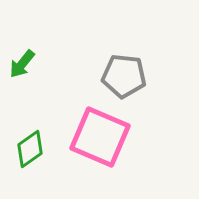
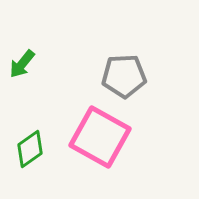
gray pentagon: rotated 9 degrees counterclockwise
pink square: rotated 6 degrees clockwise
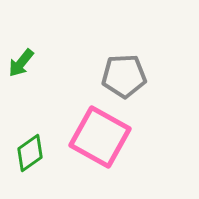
green arrow: moved 1 px left, 1 px up
green diamond: moved 4 px down
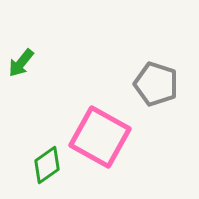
gray pentagon: moved 32 px right, 8 px down; rotated 21 degrees clockwise
green diamond: moved 17 px right, 12 px down
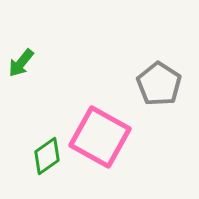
gray pentagon: moved 3 px right; rotated 15 degrees clockwise
green diamond: moved 9 px up
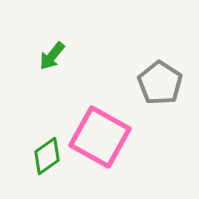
green arrow: moved 31 px right, 7 px up
gray pentagon: moved 1 px right, 1 px up
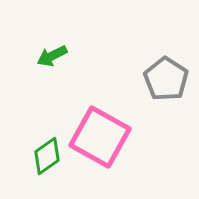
green arrow: rotated 24 degrees clockwise
gray pentagon: moved 6 px right, 4 px up
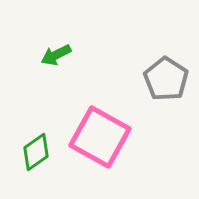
green arrow: moved 4 px right, 1 px up
green diamond: moved 11 px left, 4 px up
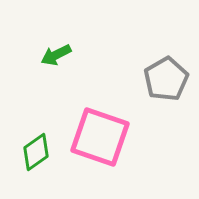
gray pentagon: rotated 9 degrees clockwise
pink square: rotated 10 degrees counterclockwise
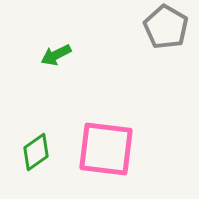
gray pentagon: moved 52 px up; rotated 12 degrees counterclockwise
pink square: moved 6 px right, 12 px down; rotated 12 degrees counterclockwise
